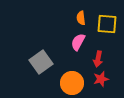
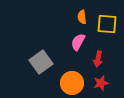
orange semicircle: moved 1 px right, 1 px up
red star: moved 4 px down
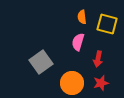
yellow square: rotated 10 degrees clockwise
pink semicircle: rotated 12 degrees counterclockwise
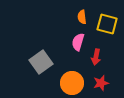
red arrow: moved 2 px left, 2 px up
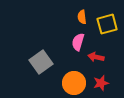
yellow square: rotated 30 degrees counterclockwise
red arrow: rotated 91 degrees clockwise
orange circle: moved 2 px right
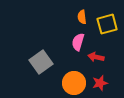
red star: moved 1 px left
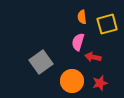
red arrow: moved 3 px left
orange circle: moved 2 px left, 2 px up
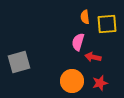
orange semicircle: moved 3 px right
yellow square: rotated 10 degrees clockwise
gray square: moved 22 px left; rotated 20 degrees clockwise
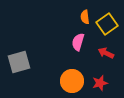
yellow square: rotated 30 degrees counterclockwise
red arrow: moved 13 px right, 4 px up; rotated 14 degrees clockwise
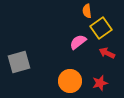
orange semicircle: moved 2 px right, 6 px up
yellow square: moved 6 px left, 4 px down
pink semicircle: rotated 36 degrees clockwise
red arrow: moved 1 px right
orange circle: moved 2 px left
